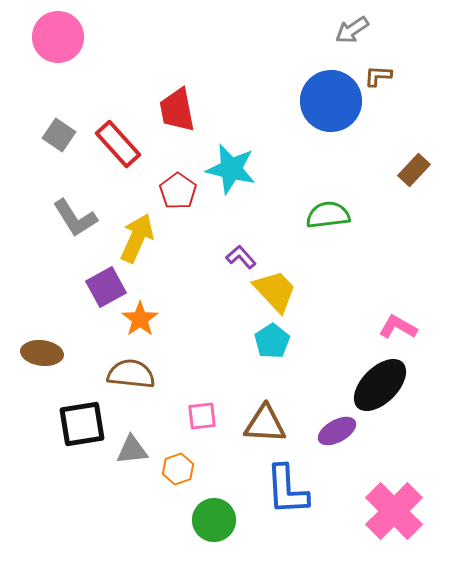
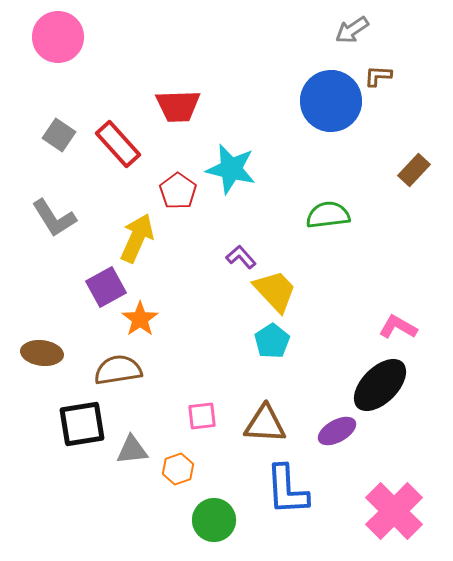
red trapezoid: moved 1 px right, 4 px up; rotated 81 degrees counterclockwise
gray L-shape: moved 21 px left
brown semicircle: moved 13 px left, 4 px up; rotated 15 degrees counterclockwise
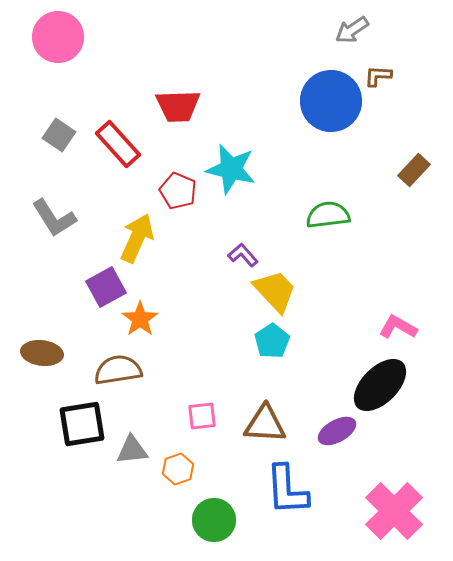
red pentagon: rotated 12 degrees counterclockwise
purple L-shape: moved 2 px right, 2 px up
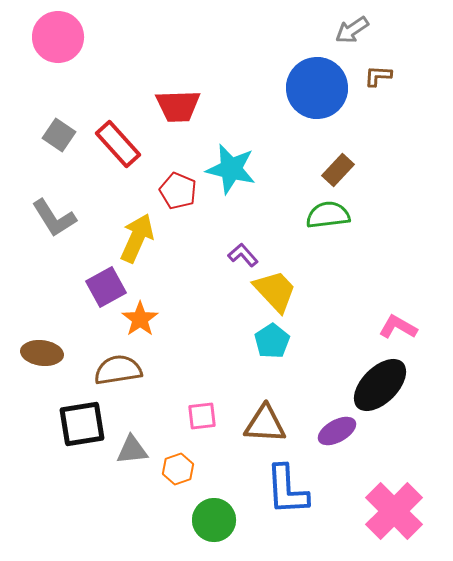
blue circle: moved 14 px left, 13 px up
brown rectangle: moved 76 px left
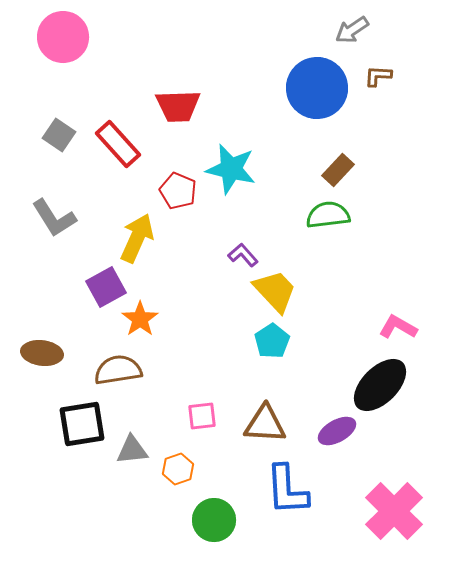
pink circle: moved 5 px right
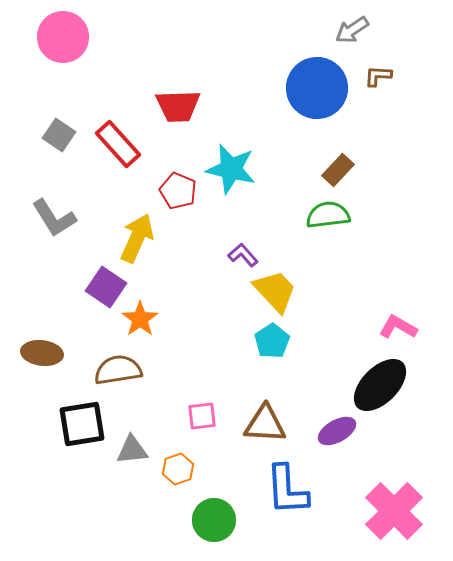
purple square: rotated 27 degrees counterclockwise
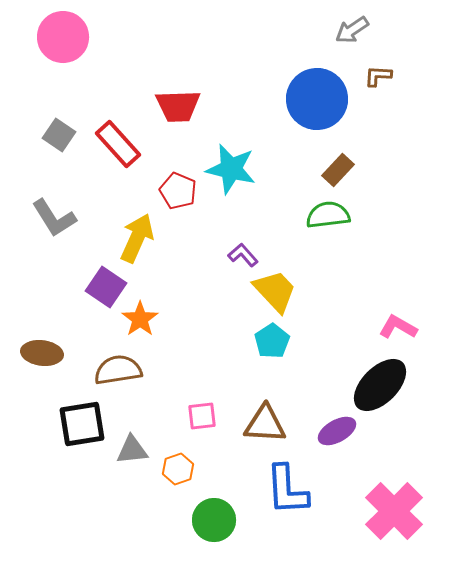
blue circle: moved 11 px down
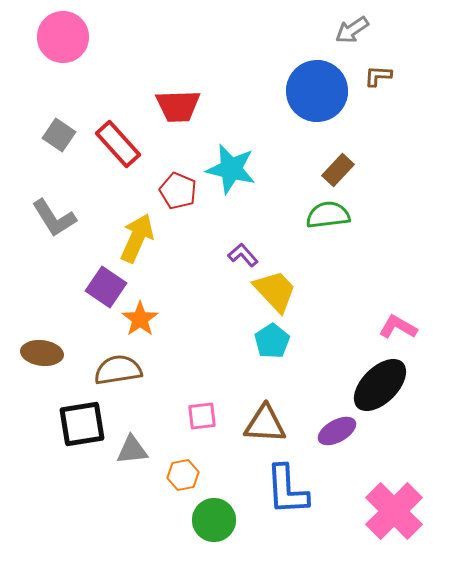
blue circle: moved 8 px up
orange hexagon: moved 5 px right, 6 px down; rotated 8 degrees clockwise
